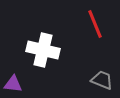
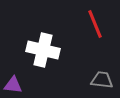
gray trapezoid: rotated 15 degrees counterclockwise
purple triangle: moved 1 px down
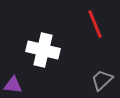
gray trapezoid: rotated 50 degrees counterclockwise
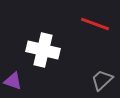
red line: rotated 48 degrees counterclockwise
purple triangle: moved 4 px up; rotated 12 degrees clockwise
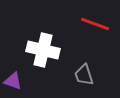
gray trapezoid: moved 18 px left, 5 px up; rotated 65 degrees counterclockwise
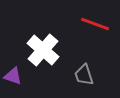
white cross: rotated 28 degrees clockwise
purple triangle: moved 5 px up
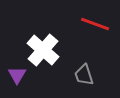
purple triangle: moved 4 px right, 1 px up; rotated 42 degrees clockwise
